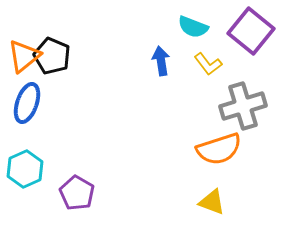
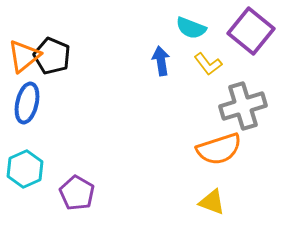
cyan semicircle: moved 2 px left, 1 px down
blue ellipse: rotated 6 degrees counterclockwise
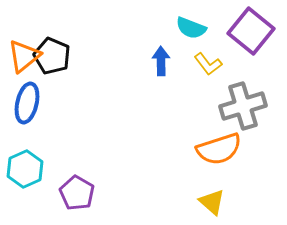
blue arrow: rotated 8 degrees clockwise
yellow triangle: rotated 20 degrees clockwise
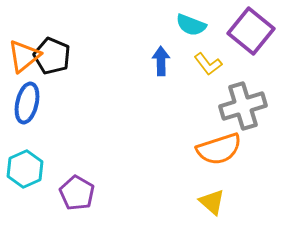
cyan semicircle: moved 3 px up
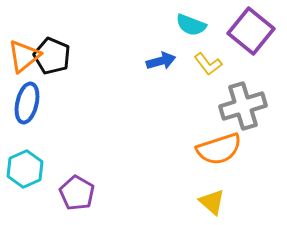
blue arrow: rotated 76 degrees clockwise
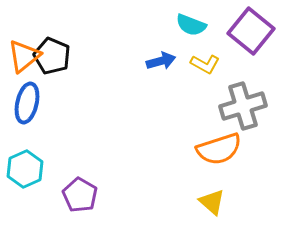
yellow L-shape: moved 3 px left; rotated 24 degrees counterclockwise
purple pentagon: moved 3 px right, 2 px down
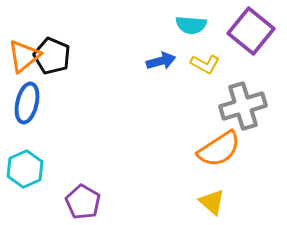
cyan semicircle: rotated 16 degrees counterclockwise
orange semicircle: rotated 15 degrees counterclockwise
purple pentagon: moved 3 px right, 7 px down
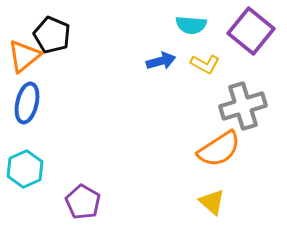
black pentagon: moved 21 px up
